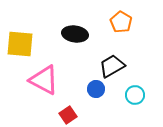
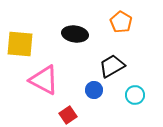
blue circle: moved 2 px left, 1 px down
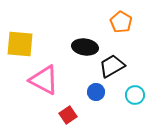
black ellipse: moved 10 px right, 13 px down
blue circle: moved 2 px right, 2 px down
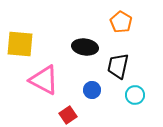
black trapezoid: moved 6 px right; rotated 48 degrees counterclockwise
blue circle: moved 4 px left, 2 px up
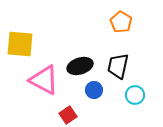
black ellipse: moved 5 px left, 19 px down; rotated 25 degrees counterclockwise
blue circle: moved 2 px right
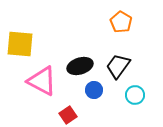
black trapezoid: rotated 24 degrees clockwise
pink triangle: moved 2 px left, 1 px down
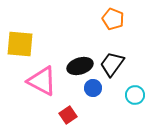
orange pentagon: moved 8 px left, 3 px up; rotated 10 degrees counterclockwise
black trapezoid: moved 6 px left, 2 px up
blue circle: moved 1 px left, 2 px up
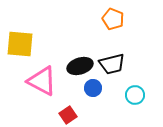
black trapezoid: rotated 140 degrees counterclockwise
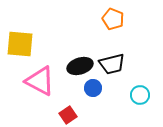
pink triangle: moved 2 px left
cyan circle: moved 5 px right
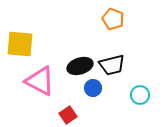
black trapezoid: moved 1 px down
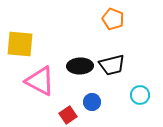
black ellipse: rotated 15 degrees clockwise
blue circle: moved 1 px left, 14 px down
